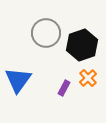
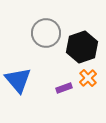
black hexagon: moved 2 px down
blue triangle: rotated 16 degrees counterclockwise
purple rectangle: rotated 42 degrees clockwise
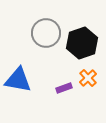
black hexagon: moved 4 px up
blue triangle: rotated 40 degrees counterclockwise
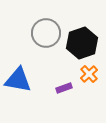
orange cross: moved 1 px right, 4 px up
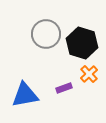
gray circle: moved 1 px down
black hexagon: rotated 24 degrees counterclockwise
blue triangle: moved 7 px right, 15 px down; rotated 20 degrees counterclockwise
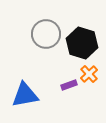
purple rectangle: moved 5 px right, 3 px up
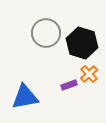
gray circle: moved 1 px up
blue triangle: moved 2 px down
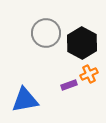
black hexagon: rotated 12 degrees clockwise
orange cross: rotated 18 degrees clockwise
blue triangle: moved 3 px down
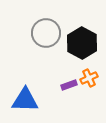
orange cross: moved 4 px down
blue triangle: rotated 12 degrees clockwise
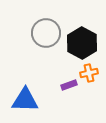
orange cross: moved 5 px up; rotated 12 degrees clockwise
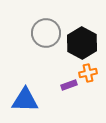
orange cross: moved 1 px left
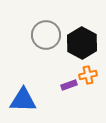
gray circle: moved 2 px down
orange cross: moved 2 px down
blue triangle: moved 2 px left
